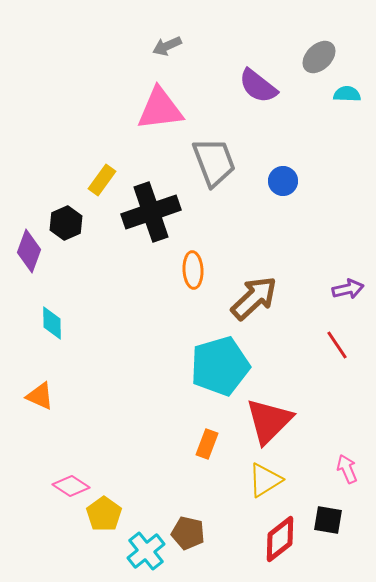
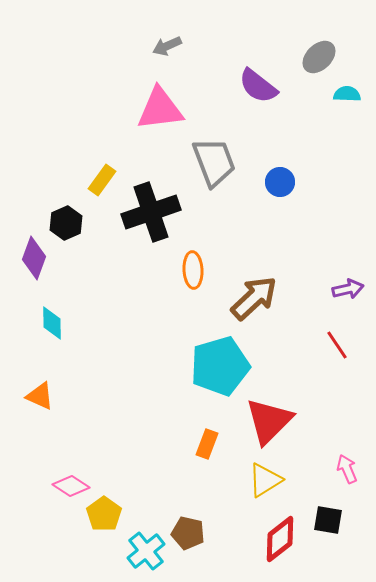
blue circle: moved 3 px left, 1 px down
purple diamond: moved 5 px right, 7 px down
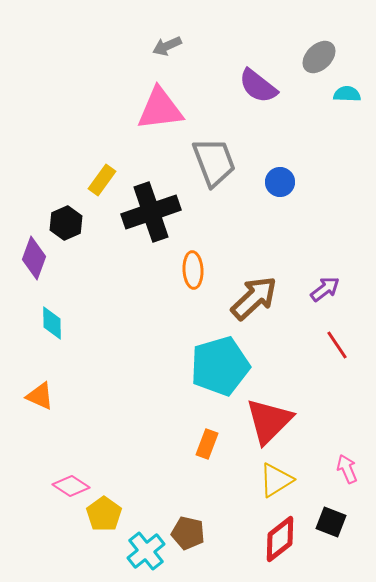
purple arrow: moved 23 px left; rotated 24 degrees counterclockwise
yellow triangle: moved 11 px right
black square: moved 3 px right, 2 px down; rotated 12 degrees clockwise
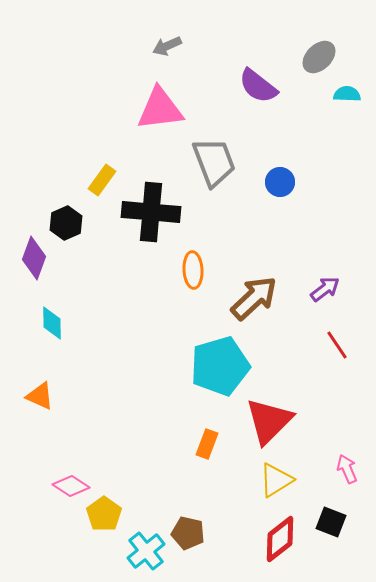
black cross: rotated 24 degrees clockwise
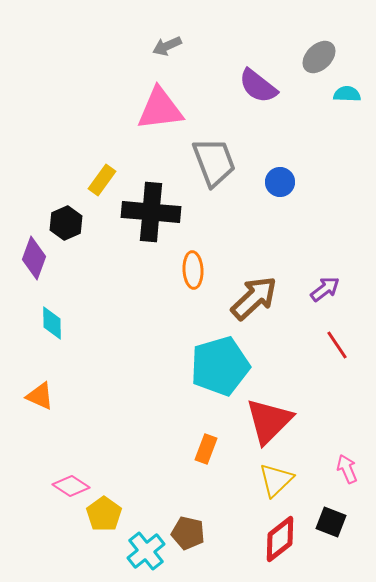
orange rectangle: moved 1 px left, 5 px down
yellow triangle: rotated 12 degrees counterclockwise
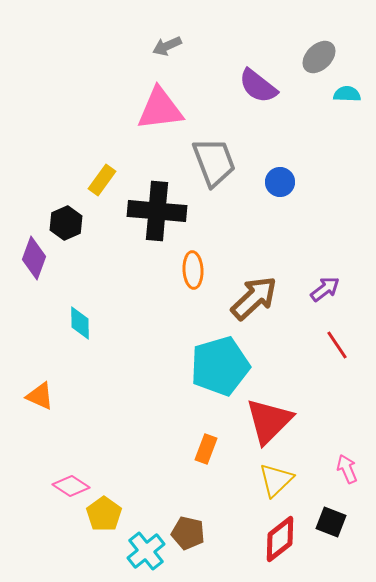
black cross: moved 6 px right, 1 px up
cyan diamond: moved 28 px right
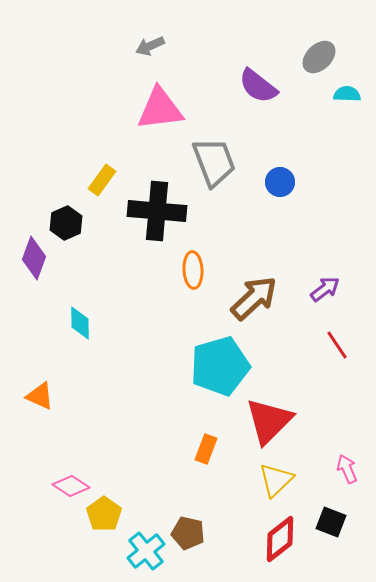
gray arrow: moved 17 px left
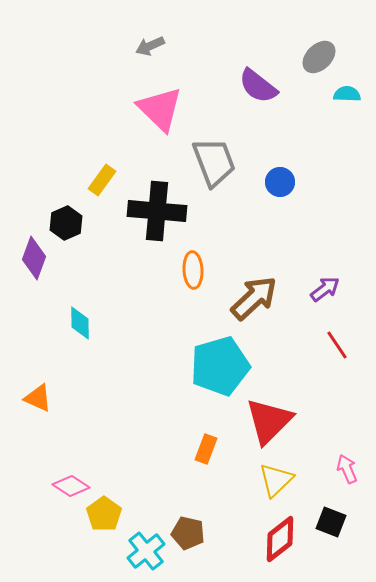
pink triangle: rotated 51 degrees clockwise
orange triangle: moved 2 px left, 2 px down
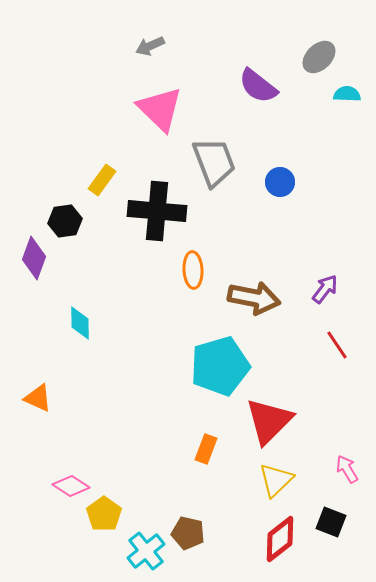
black hexagon: moved 1 px left, 2 px up; rotated 16 degrees clockwise
purple arrow: rotated 16 degrees counterclockwise
brown arrow: rotated 54 degrees clockwise
pink arrow: rotated 8 degrees counterclockwise
